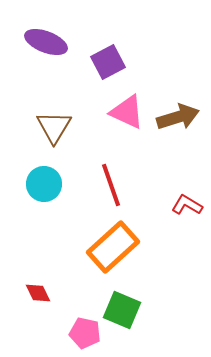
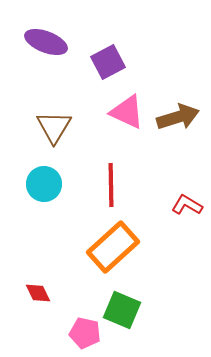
red line: rotated 18 degrees clockwise
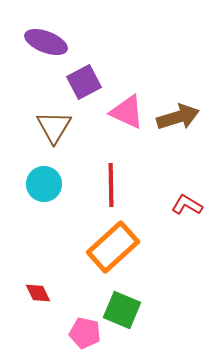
purple square: moved 24 px left, 20 px down
